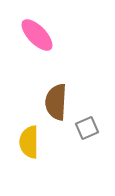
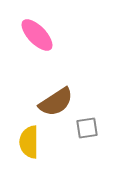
brown semicircle: rotated 126 degrees counterclockwise
gray square: rotated 15 degrees clockwise
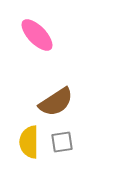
gray square: moved 25 px left, 14 px down
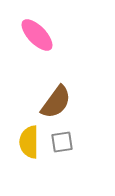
brown semicircle: rotated 21 degrees counterclockwise
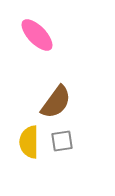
gray square: moved 1 px up
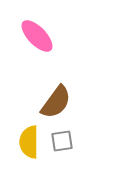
pink ellipse: moved 1 px down
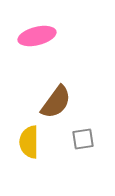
pink ellipse: rotated 60 degrees counterclockwise
gray square: moved 21 px right, 2 px up
